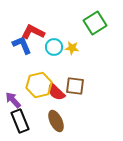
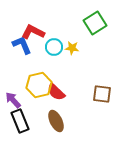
brown square: moved 27 px right, 8 px down
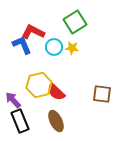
green square: moved 20 px left, 1 px up
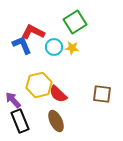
red semicircle: moved 2 px right, 2 px down
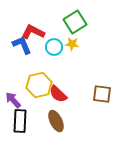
yellow star: moved 4 px up
black rectangle: rotated 25 degrees clockwise
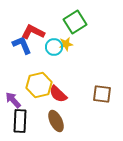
yellow star: moved 6 px left; rotated 16 degrees counterclockwise
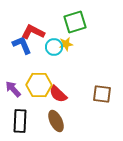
green square: rotated 15 degrees clockwise
yellow hexagon: rotated 15 degrees clockwise
purple arrow: moved 11 px up
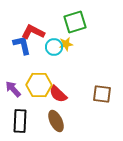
blue L-shape: rotated 10 degrees clockwise
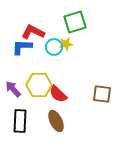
blue L-shape: moved 2 px down; rotated 75 degrees counterclockwise
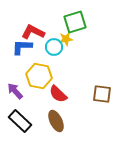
yellow star: moved 5 px up
yellow hexagon: moved 9 px up; rotated 10 degrees clockwise
purple arrow: moved 2 px right, 2 px down
black rectangle: rotated 50 degrees counterclockwise
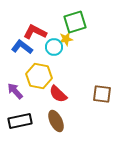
red L-shape: moved 2 px right
blue L-shape: rotated 35 degrees clockwise
black rectangle: rotated 55 degrees counterclockwise
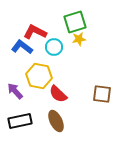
yellow star: moved 13 px right
